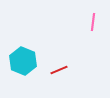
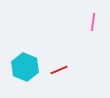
cyan hexagon: moved 2 px right, 6 px down
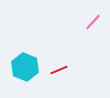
pink line: rotated 36 degrees clockwise
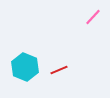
pink line: moved 5 px up
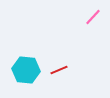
cyan hexagon: moved 1 px right, 3 px down; rotated 16 degrees counterclockwise
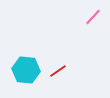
red line: moved 1 px left, 1 px down; rotated 12 degrees counterclockwise
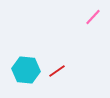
red line: moved 1 px left
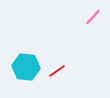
cyan hexagon: moved 3 px up
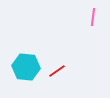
pink line: rotated 36 degrees counterclockwise
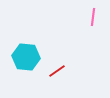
cyan hexagon: moved 10 px up
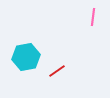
cyan hexagon: rotated 16 degrees counterclockwise
